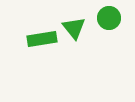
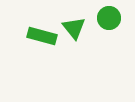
green rectangle: moved 3 px up; rotated 24 degrees clockwise
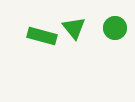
green circle: moved 6 px right, 10 px down
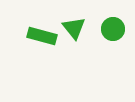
green circle: moved 2 px left, 1 px down
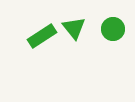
green rectangle: rotated 48 degrees counterclockwise
